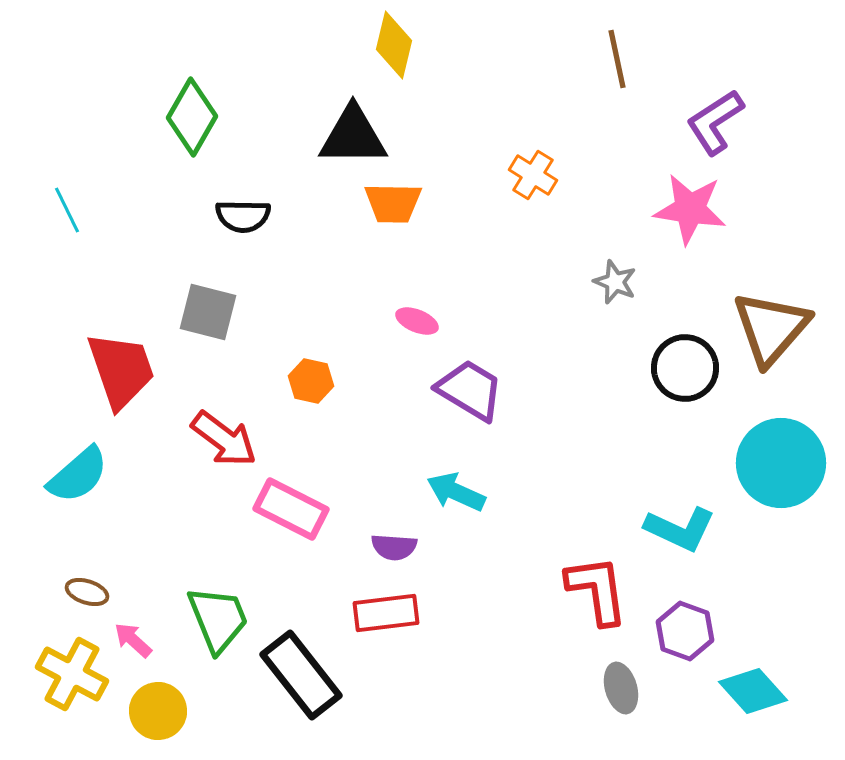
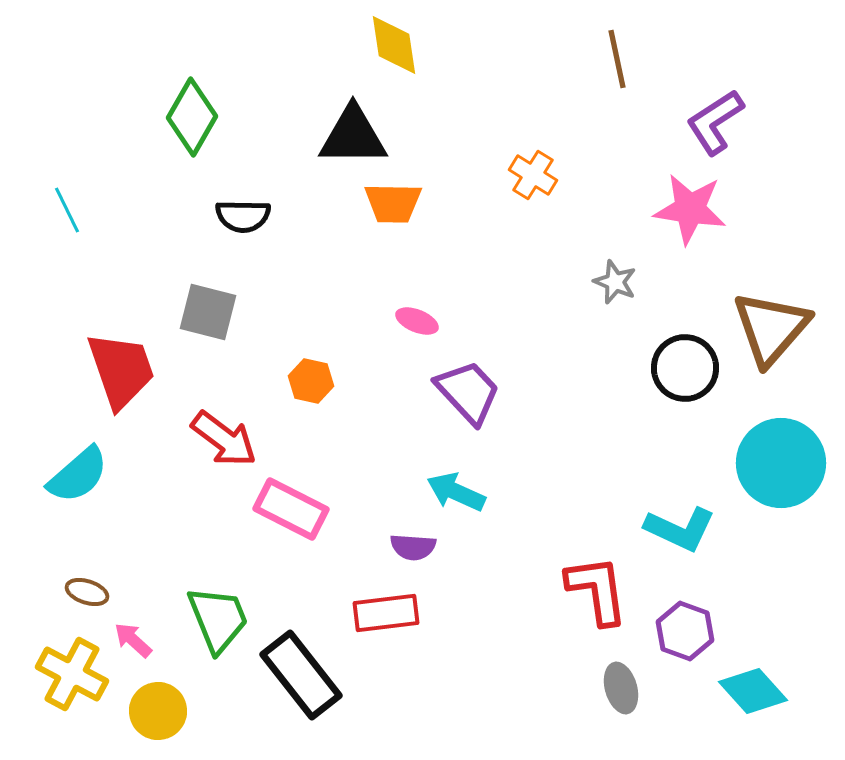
yellow diamond: rotated 22 degrees counterclockwise
purple trapezoid: moved 2 px left, 2 px down; rotated 16 degrees clockwise
purple semicircle: moved 19 px right
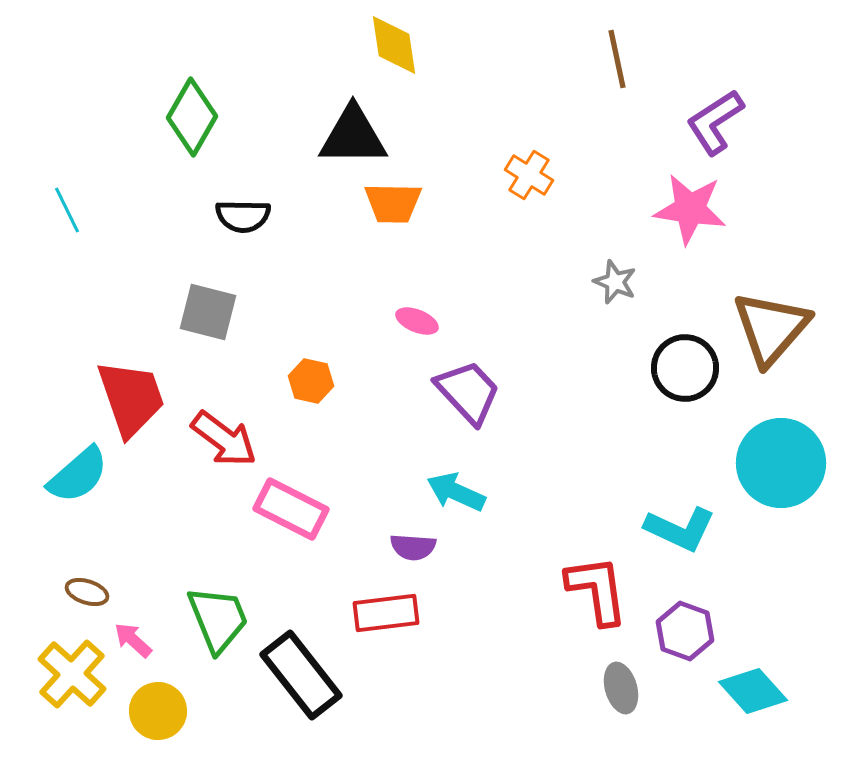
orange cross: moved 4 px left
red trapezoid: moved 10 px right, 28 px down
yellow cross: rotated 14 degrees clockwise
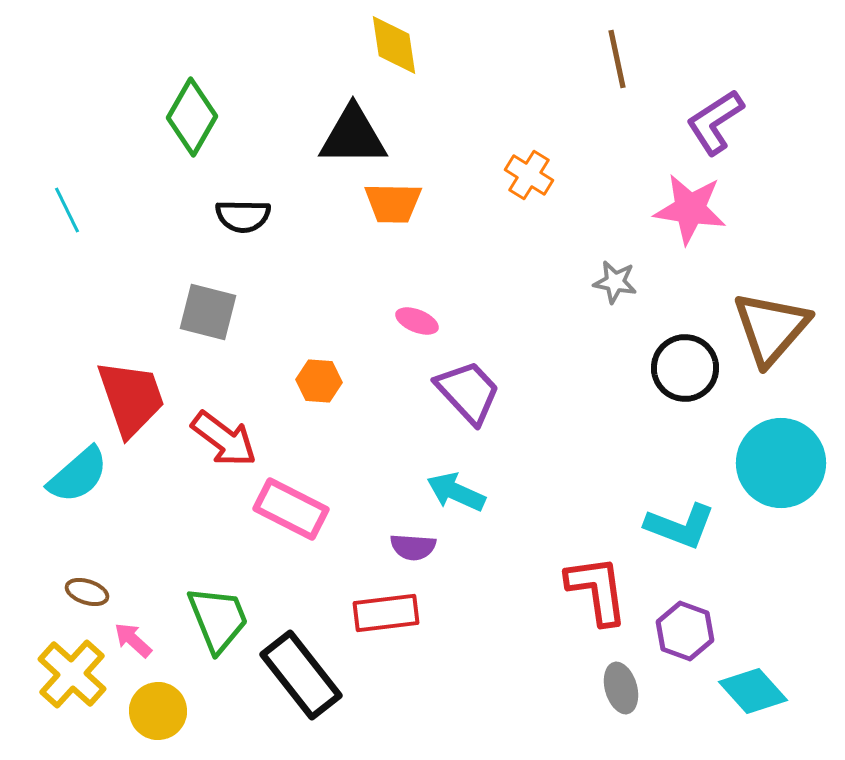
gray star: rotated 12 degrees counterclockwise
orange hexagon: moved 8 px right; rotated 9 degrees counterclockwise
cyan L-shape: moved 3 px up; rotated 4 degrees counterclockwise
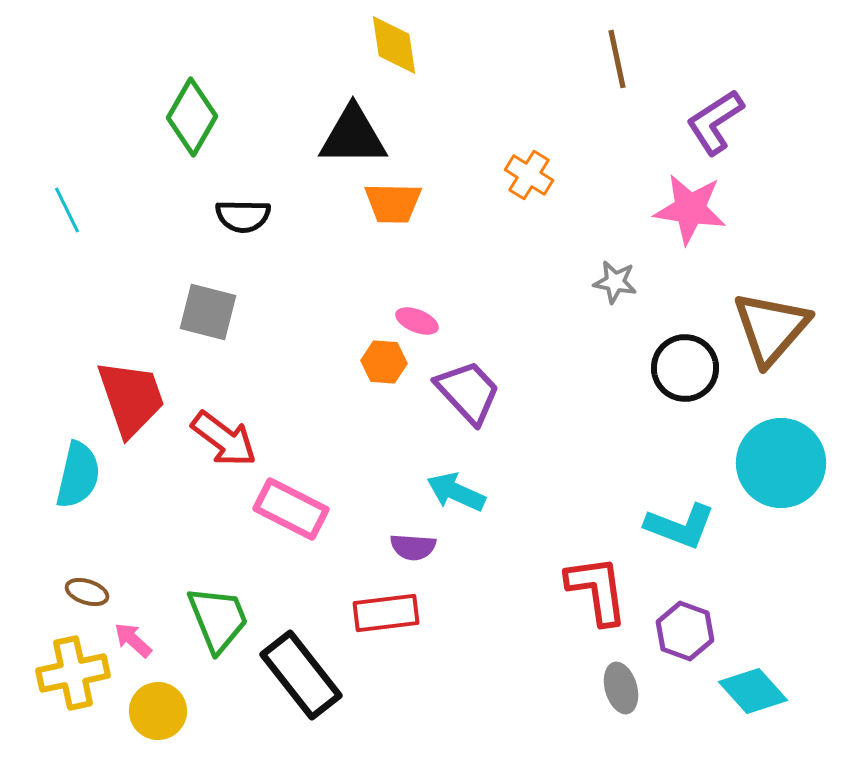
orange hexagon: moved 65 px right, 19 px up
cyan semicircle: rotated 36 degrees counterclockwise
yellow cross: moved 1 px right, 1 px up; rotated 36 degrees clockwise
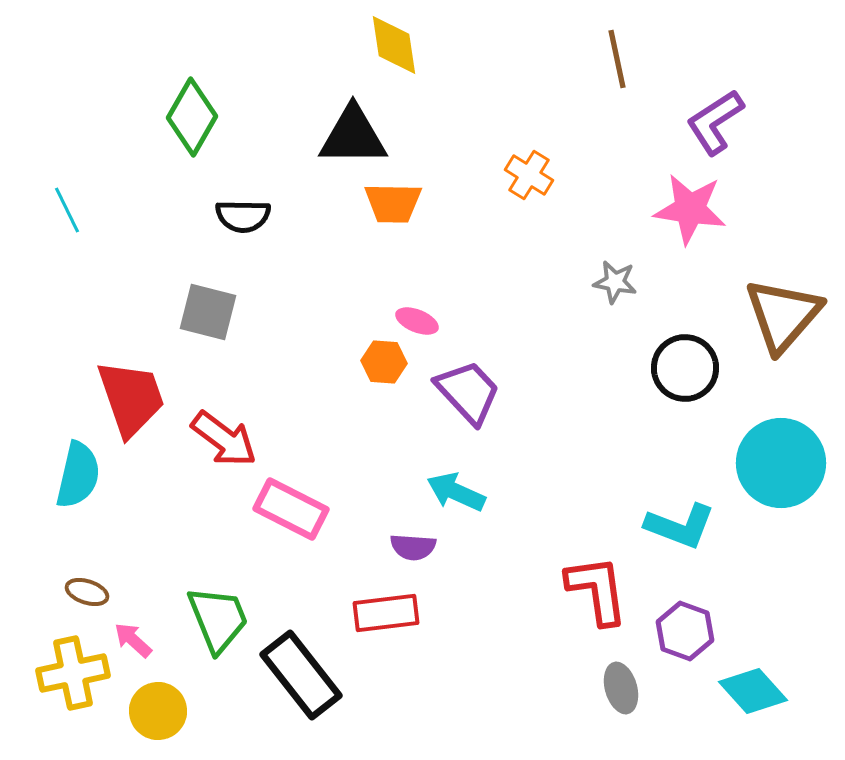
brown triangle: moved 12 px right, 13 px up
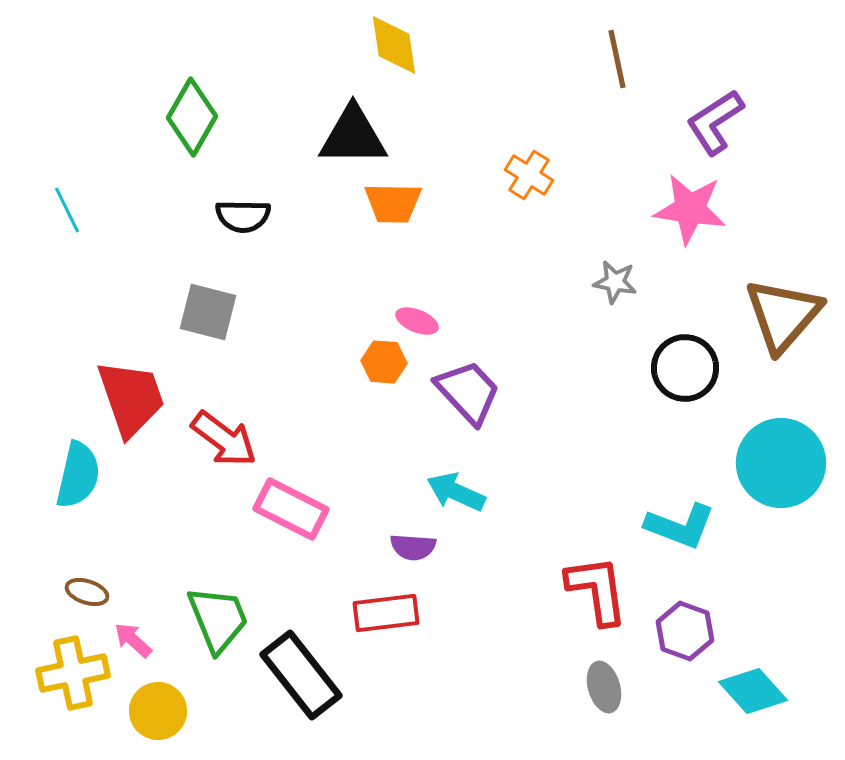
gray ellipse: moved 17 px left, 1 px up
